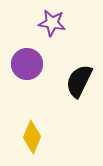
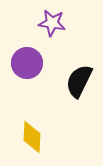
purple circle: moved 1 px up
yellow diamond: rotated 20 degrees counterclockwise
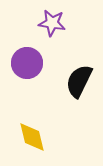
yellow diamond: rotated 16 degrees counterclockwise
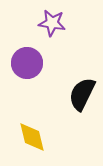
black semicircle: moved 3 px right, 13 px down
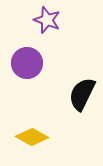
purple star: moved 5 px left, 3 px up; rotated 12 degrees clockwise
yellow diamond: rotated 48 degrees counterclockwise
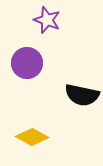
black semicircle: moved 1 px down; rotated 104 degrees counterclockwise
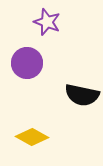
purple star: moved 2 px down
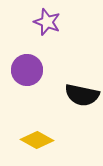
purple circle: moved 7 px down
yellow diamond: moved 5 px right, 3 px down
